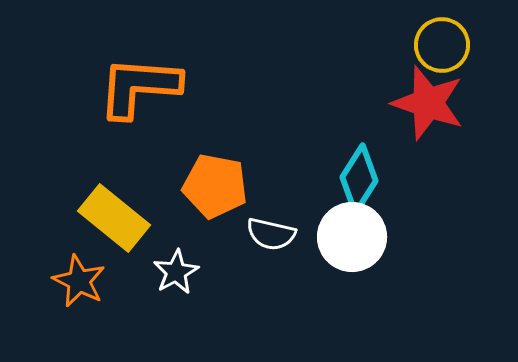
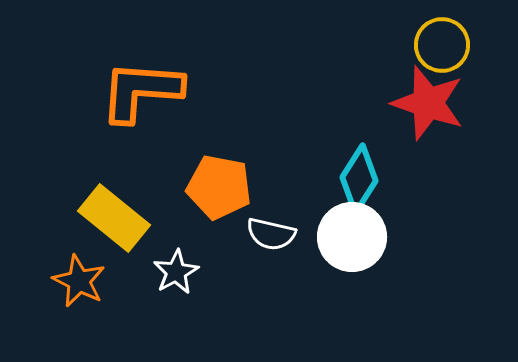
orange L-shape: moved 2 px right, 4 px down
orange pentagon: moved 4 px right, 1 px down
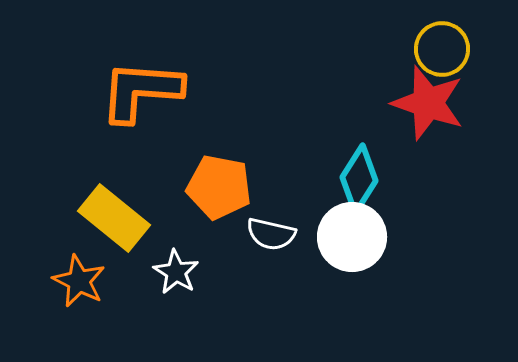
yellow circle: moved 4 px down
white star: rotated 12 degrees counterclockwise
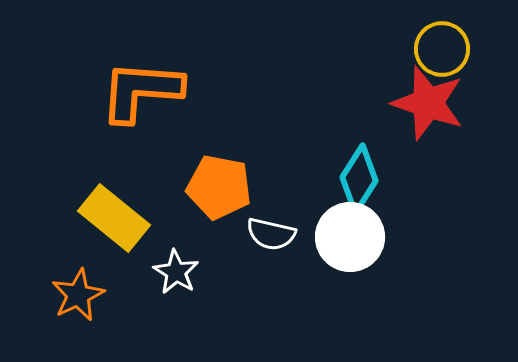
white circle: moved 2 px left
orange star: moved 1 px left, 14 px down; rotated 20 degrees clockwise
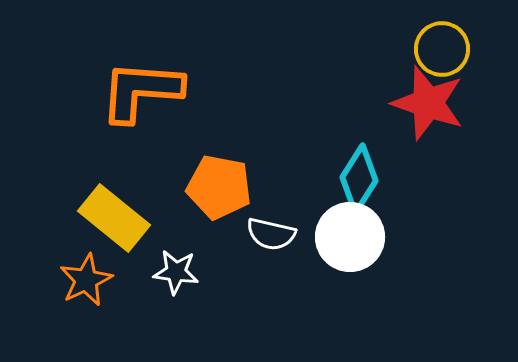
white star: rotated 24 degrees counterclockwise
orange star: moved 8 px right, 15 px up
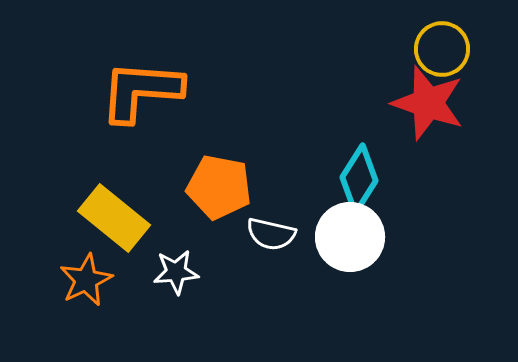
white star: rotated 12 degrees counterclockwise
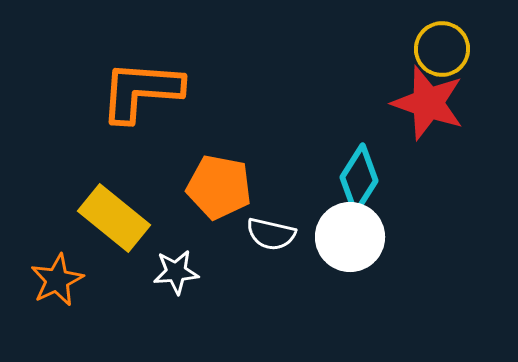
orange star: moved 29 px left
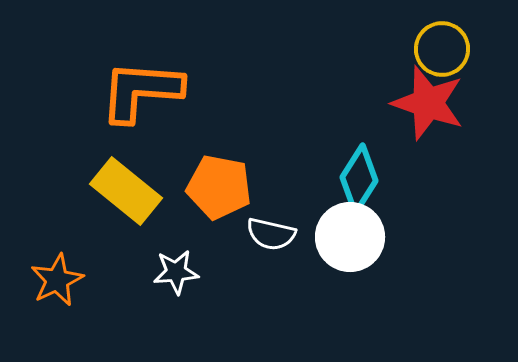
yellow rectangle: moved 12 px right, 27 px up
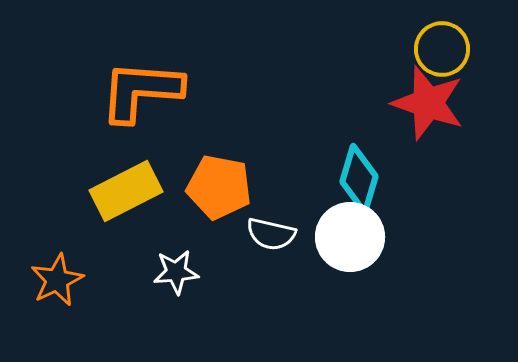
cyan diamond: rotated 16 degrees counterclockwise
yellow rectangle: rotated 66 degrees counterclockwise
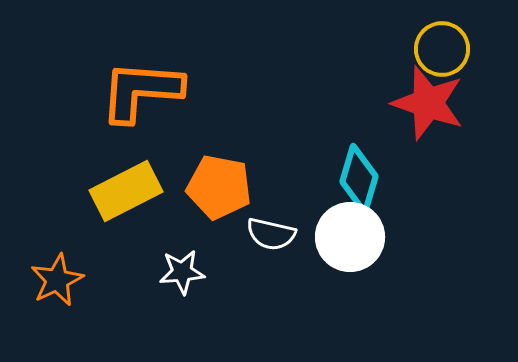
white star: moved 6 px right
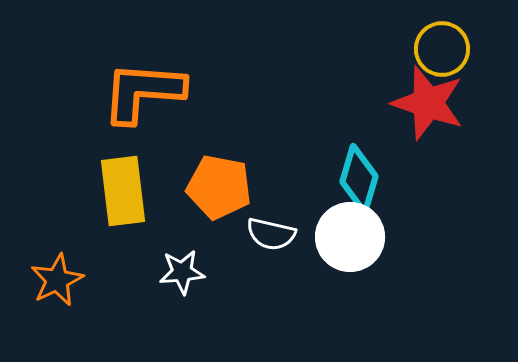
orange L-shape: moved 2 px right, 1 px down
yellow rectangle: moved 3 px left; rotated 70 degrees counterclockwise
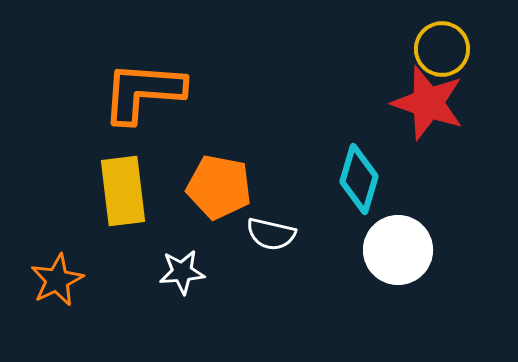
white circle: moved 48 px right, 13 px down
